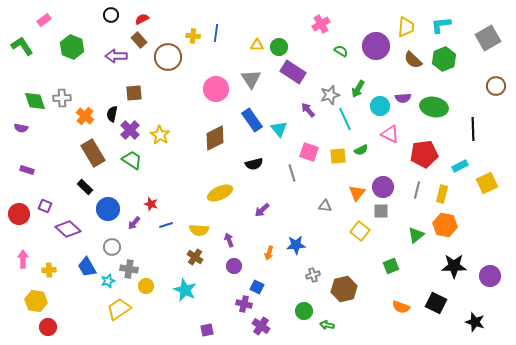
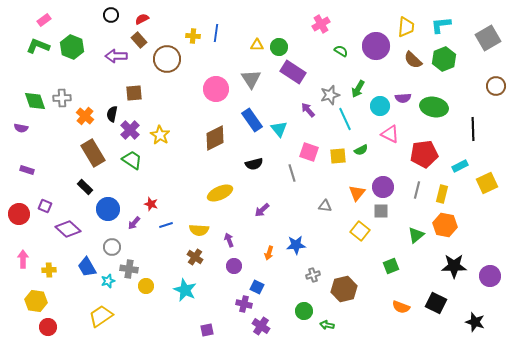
green L-shape at (22, 46): moved 16 px right; rotated 35 degrees counterclockwise
brown circle at (168, 57): moved 1 px left, 2 px down
yellow trapezoid at (119, 309): moved 18 px left, 7 px down
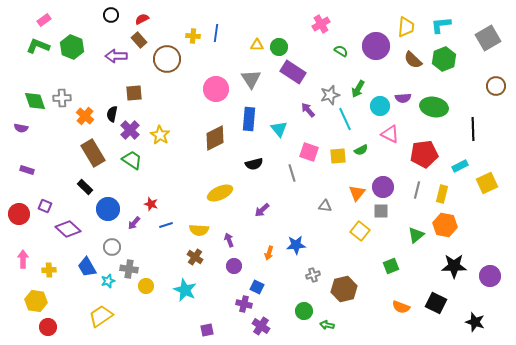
blue rectangle at (252, 120): moved 3 px left, 1 px up; rotated 40 degrees clockwise
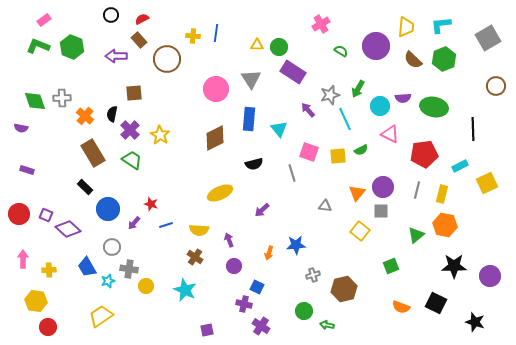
purple square at (45, 206): moved 1 px right, 9 px down
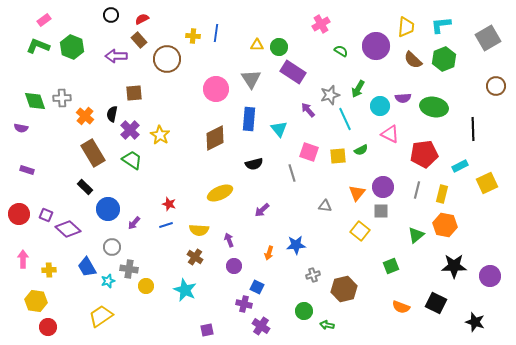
red star at (151, 204): moved 18 px right
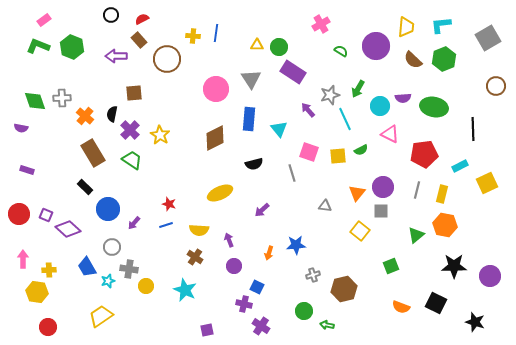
yellow hexagon at (36, 301): moved 1 px right, 9 px up
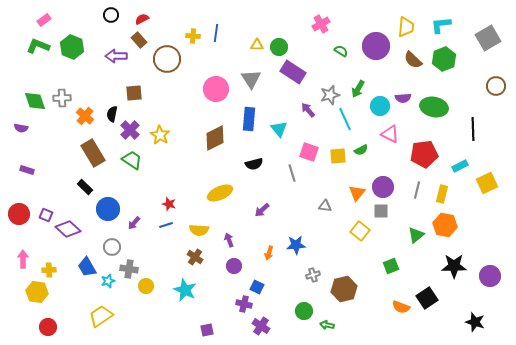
black square at (436, 303): moved 9 px left, 5 px up; rotated 30 degrees clockwise
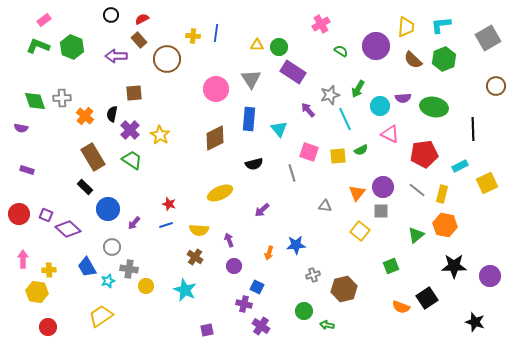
brown rectangle at (93, 153): moved 4 px down
gray line at (417, 190): rotated 66 degrees counterclockwise
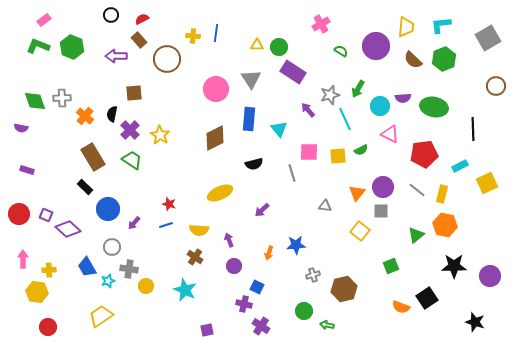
pink square at (309, 152): rotated 18 degrees counterclockwise
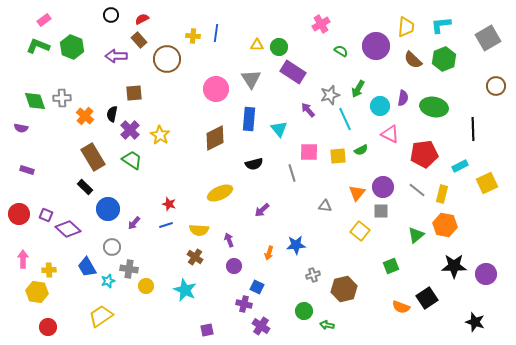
purple semicircle at (403, 98): rotated 77 degrees counterclockwise
purple circle at (490, 276): moved 4 px left, 2 px up
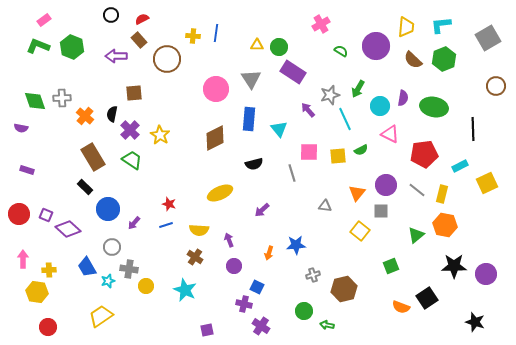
purple circle at (383, 187): moved 3 px right, 2 px up
